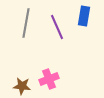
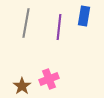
purple line: moved 2 px right; rotated 30 degrees clockwise
brown star: rotated 30 degrees clockwise
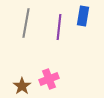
blue rectangle: moved 1 px left
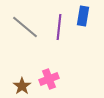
gray line: moved 1 px left, 4 px down; rotated 60 degrees counterclockwise
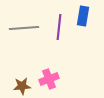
gray line: moved 1 px left, 1 px down; rotated 44 degrees counterclockwise
brown star: rotated 30 degrees clockwise
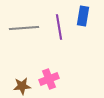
purple line: rotated 15 degrees counterclockwise
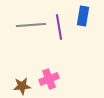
gray line: moved 7 px right, 3 px up
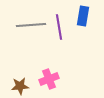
brown star: moved 2 px left
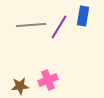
purple line: rotated 40 degrees clockwise
pink cross: moved 1 px left, 1 px down
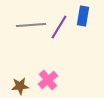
pink cross: rotated 18 degrees counterclockwise
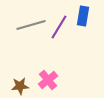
gray line: rotated 12 degrees counterclockwise
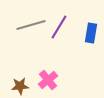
blue rectangle: moved 8 px right, 17 px down
